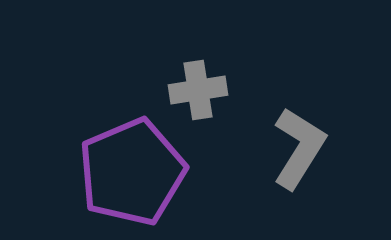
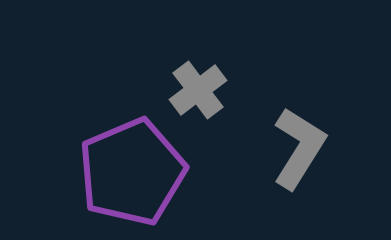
gray cross: rotated 28 degrees counterclockwise
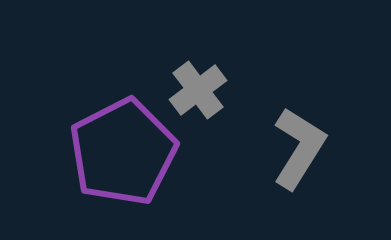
purple pentagon: moved 9 px left, 20 px up; rotated 4 degrees counterclockwise
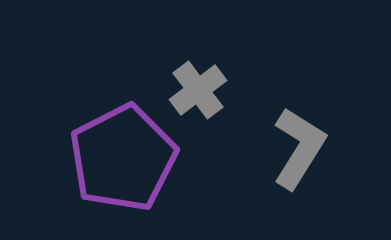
purple pentagon: moved 6 px down
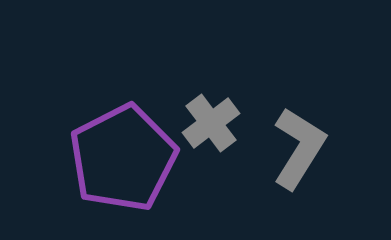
gray cross: moved 13 px right, 33 px down
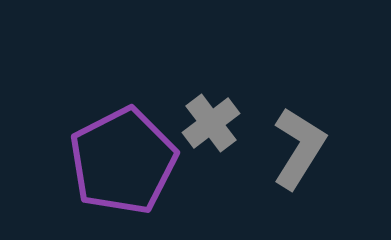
purple pentagon: moved 3 px down
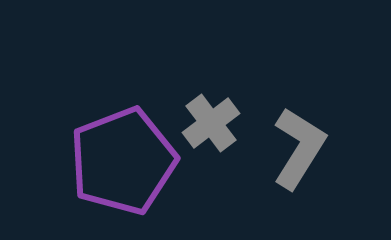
purple pentagon: rotated 6 degrees clockwise
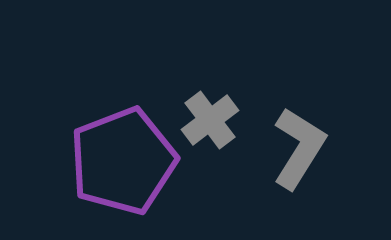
gray cross: moved 1 px left, 3 px up
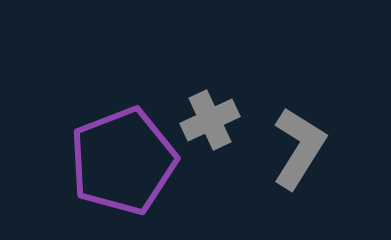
gray cross: rotated 12 degrees clockwise
